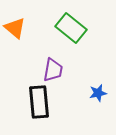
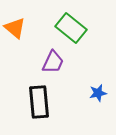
purple trapezoid: moved 8 px up; rotated 15 degrees clockwise
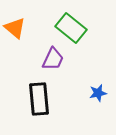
purple trapezoid: moved 3 px up
black rectangle: moved 3 px up
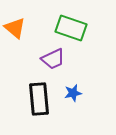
green rectangle: rotated 20 degrees counterclockwise
purple trapezoid: rotated 40 degrees clockwise
blue star: moved 25 px left
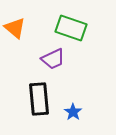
blue star: moved 19 px down; rotated 24 degrees counterclockwise
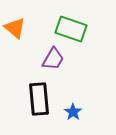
green rectangle: moved 1 px down
purple trapezoid: rotated 35 degrees counterclockwise
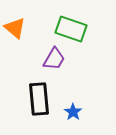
purple trapezoid: moved 1 px right
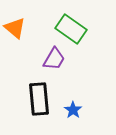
green rectangle: rotated 16 degrees clockwise
blue star: moved 2 px up
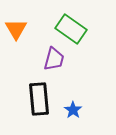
orange triangle: moved 1 px right, 1 px down; rotated 20 degrees clockwise
purple trapezoid: rotated 15 degrees counterclockwise
